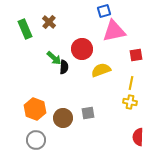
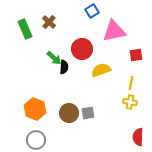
blue square: moved 12 px left; rotated 16 degrees counterclockwise
brown circle: moved 6 px right, 5 px up
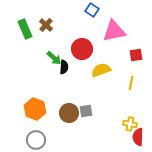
blue square: moved 1 px up; rotated 24 degrees counterclockwise
brown cross: moved 3 px left, 3 px down
yellow cross: moved 22 px down
gray square: moved 2 px left, 2 px up
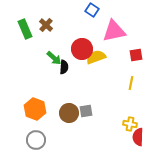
yellow semicircle: moved 5 px left, 13 px up
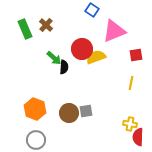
pink triangle: rotated 10 degrees counterclockwise
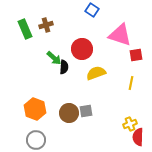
brown cross: rotated 32 degrees clockwise
pink triangle: moved 6 px right, 4 px down; rotated 40 degrees clockwise
yellow semicircle: moved 16 px down
yellow cross: rotated 32 degrees counterclockwise
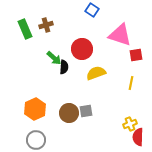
orange hexagon: rotated 15 degrees clockwise
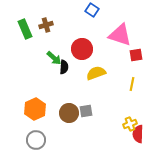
yellow line: moved 1 px right, 1 px down
red semicircle: moved 3 px up
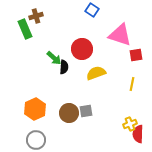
brown cross: moved 10 px left, 9 px up
